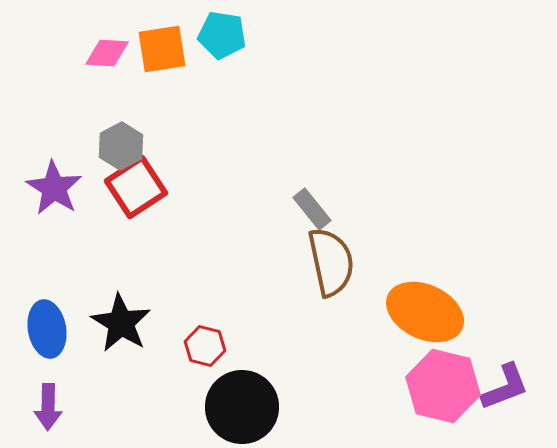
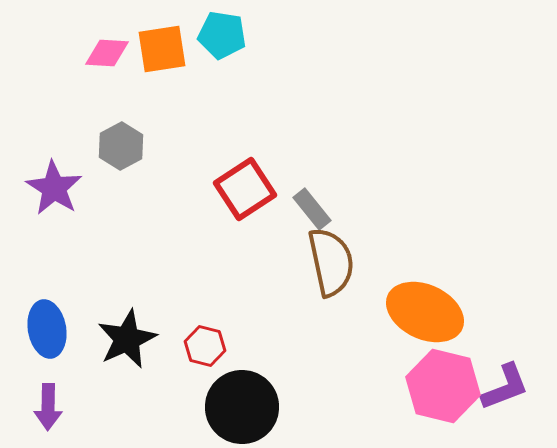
red square: moved 109 px right, 2 px down
black star: moved 6 px right, 16 px down; rotated 16 degrees clockwise
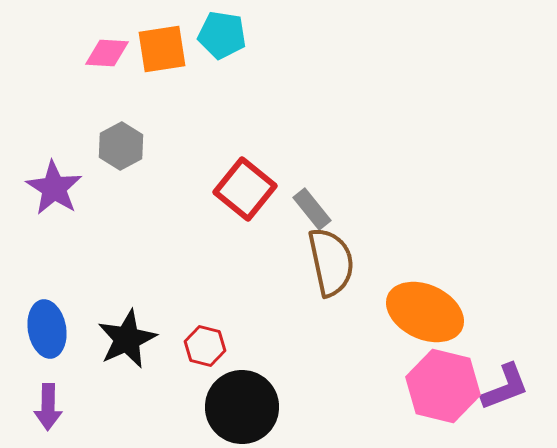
red square: rotated 18 degrees counterclockwise
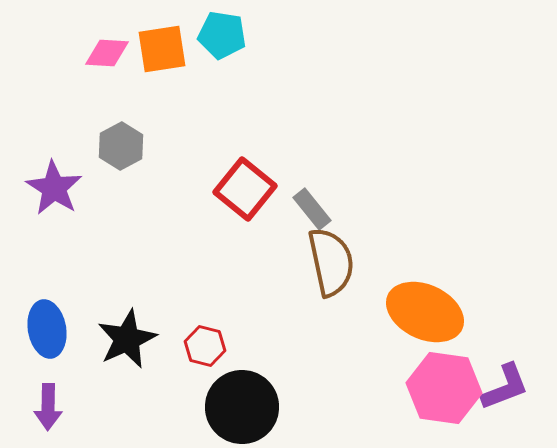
pink hexagon: moved 1 px right, 2 px down; rotated 6 degrees counterclockwise
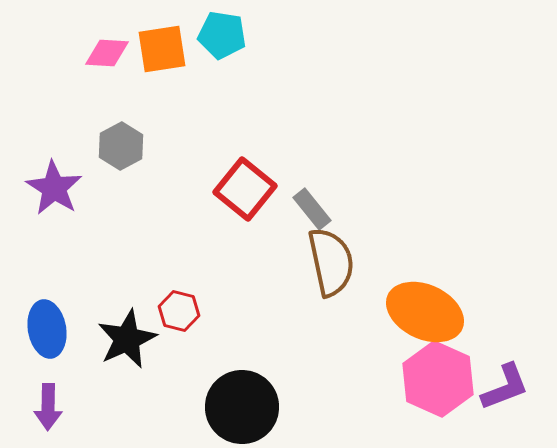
red hexagon: moved 26 px left, 35 px up
pink hexagon: moved 6 px left, 9 px up; rotated 16 degrees clockwise
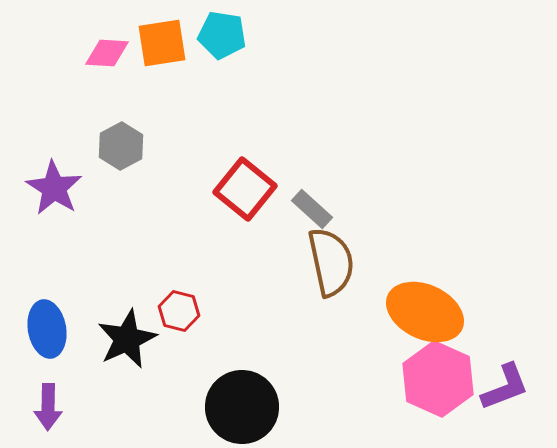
orange square: moved 6 px up
gray rectangle: rotated 9 degrees counterclockwise
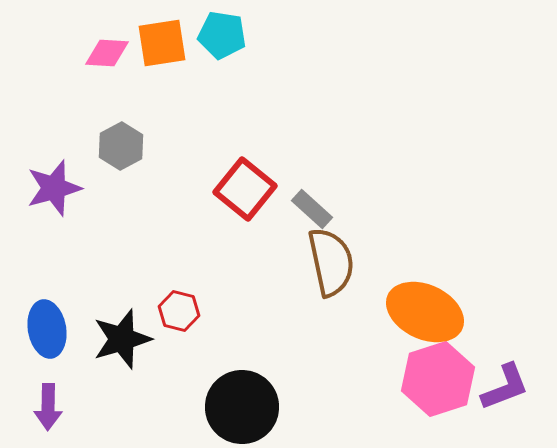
purple star: rotated 24 degrees clockwise
black star: moved 5 px left; rotated 8 degrees clockwise
pink hexagon: rotated 18 degrees clockwise
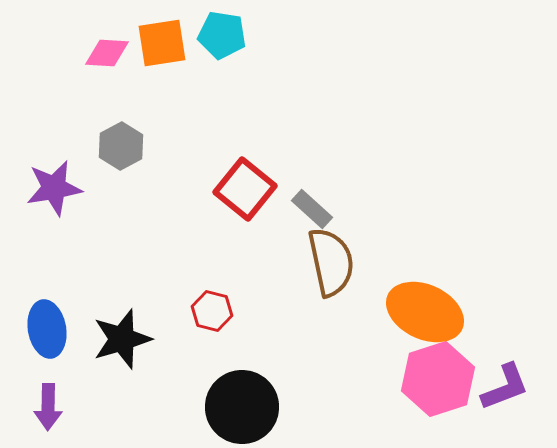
purple star: rotated 6 degrees clockwise
red hexagon: moved 33 px right
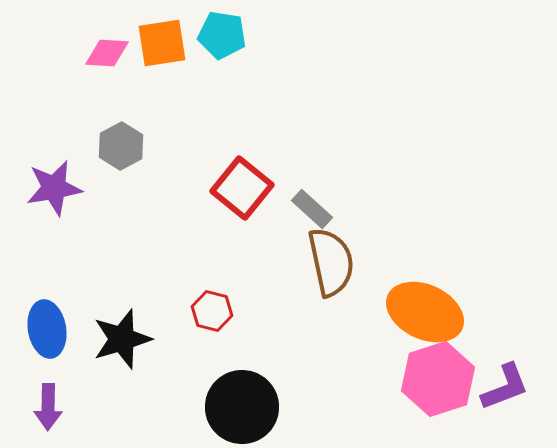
red square: moved 3 px left, 1 px up
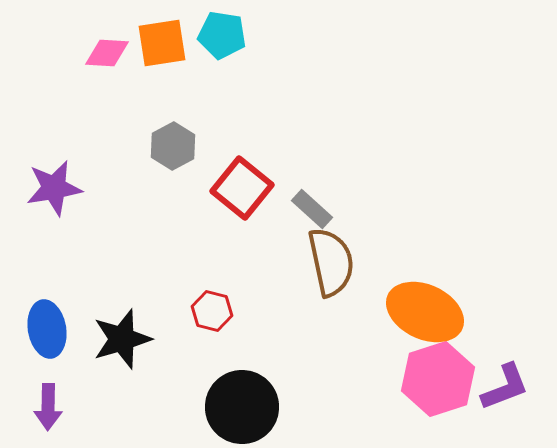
gray hexagon: moved 52 px right
